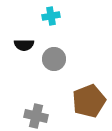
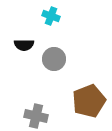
cyan cross: rotated 30 degrees clockwise
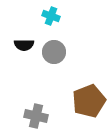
gray circle: moved 7 px up
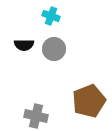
gray circle: moved 3 px up
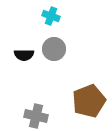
black semicircle: moved 10 px down
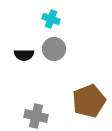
cyan cross: moved 3 px down
